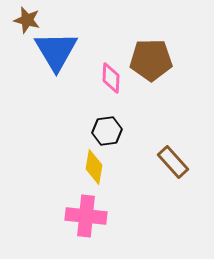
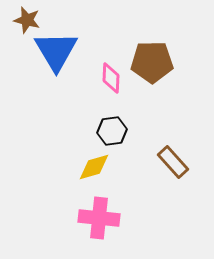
brown pentagon: moved 1 px right, 2 px down
black hexagon: moved 5 px right
yellow diamond: rotated 64 degrees clockwise
pink cross: moved 13 px right, 2 px down
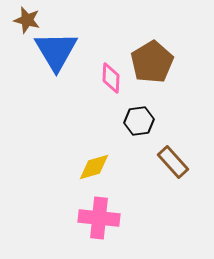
brown pentagon: rotated 30 degrees counterclockwise
black hexagon: moved 27 px right, 10 px up
